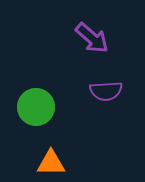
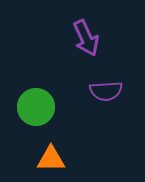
purple arrow: moved 6 px left; rotated 24 degrees clockwise
orange triangle: moved 4 px up
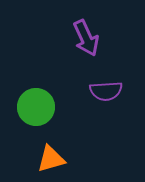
orange triangle: rotated 16 degrees counterclockwise
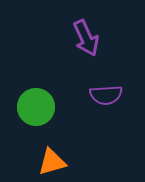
purple semicircle: moved 4 px down
orange triangle: moved 1 px right, 3 px down
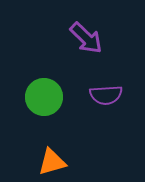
purple arrow: rotated 21 degrees counterclockwise
green circle: moved 8 px right, 10 px up
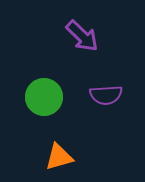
purple arrow: moved 4 px left, 2 px up
orange triangle: moved 7 px right, 5 px up
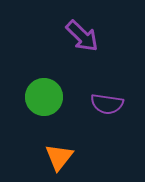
purple semicircle: moved 1 px right, 9 px down; rotated 12 degrees clockwise
orange triangle: rotated 36 degrees counterclockwise
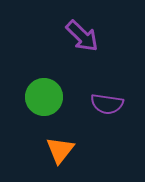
orange triangle: moved 1 px right, 7 px up
